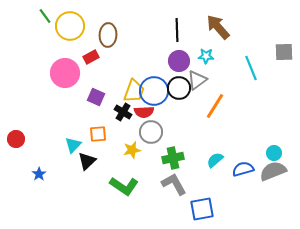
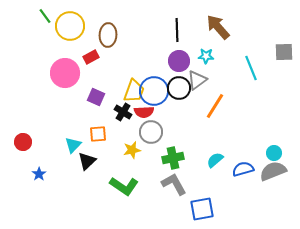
red circle: moved 7 px right, 3 px down
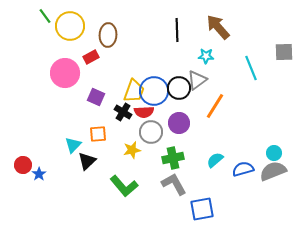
purple circle: moved 62 px down
red circle: moved 23 px down
green L-shape: rotated 16 degrees clockwise
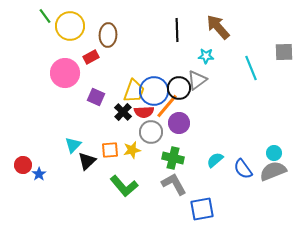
orange line: moved 48 px left; rotated 8 degrees clockwise
black cross: rotated 12 degrees clockwise
orange square: moved 12 px right, 16 px down
green cross: rotated 25 degrees clockwise
blue semicircle: rotated 110 degrees counterclockwise
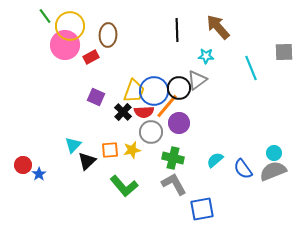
pink circle: moved 28 px up
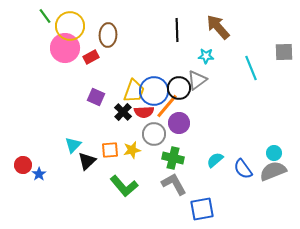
pink circle: moved 3 px down
gray circle: moved 3 px right, 2 px down
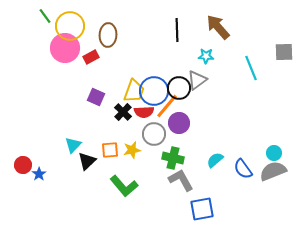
gray L-shape: moved 7 px right, 4 px up
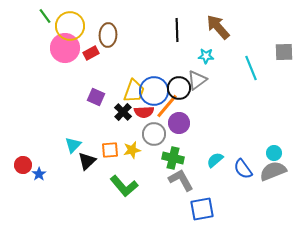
red rectangle: moved 4 px up
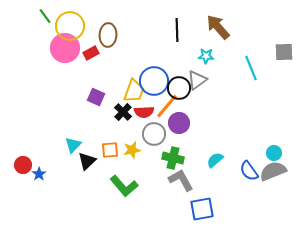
blue circle: moved 10 px up
blue semicircle: moved 6 px right, 2 px down
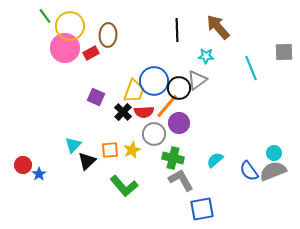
yellow star: rotated 12 degrees counterclockwise
